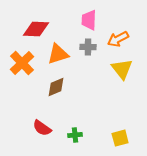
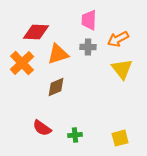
red diamond: moved 3 px down
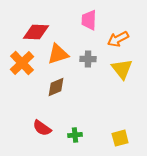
gray cross: moved 12 px down
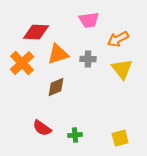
pink trapezoid: rotated 100 degrees counterclockwise
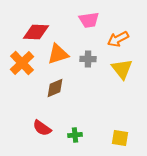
brown diamond: moved 1 px left, 1 px down
yellow square: rotated 24 degrees clockwise
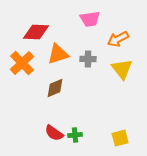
pink trapezoid: moved 1 px right, 1 px up
red semicircle: moved 12 px right, 5 px down
yellow square: rotated 24 degrees counterclockwise
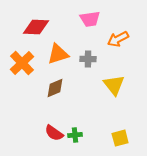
red diamond: moved 5 px up
yellow triangle: moved 8 px left, 16 px down
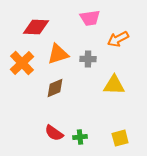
pink trapezoid: moved 1 px up
yellow triangle: rotated 50 degrees counterclockwise
green cross: moved 5 px right, 2 px down
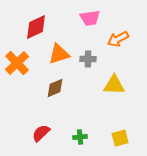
red diamond: rotated 28 degrees counterclockwise
orange triangle: moved 1 px right
orange cross: moved 5 px left
red semicircle: moved 13 px left; rotated 102 degrees clockwise
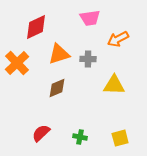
brown diamond: moved 2 px right
green cross: rotated 16 degrees clockwise
